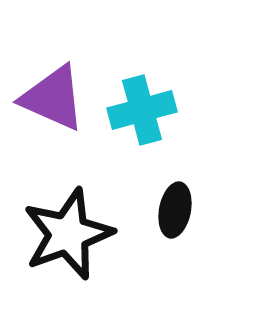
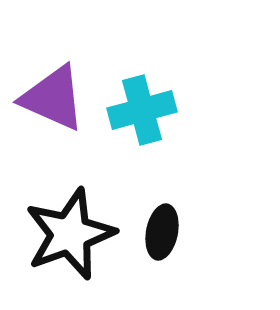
black ellipse: moved 13 px left, 22 px down
black star: moved 2 px right
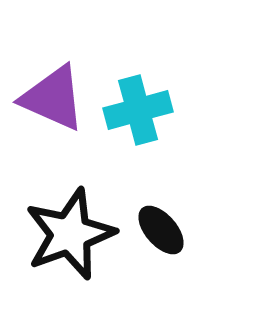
cyan cross: moved 4 px left
black ellipse: moved 1 px left, 2 px up; rotated 52 degrees counterclockwise
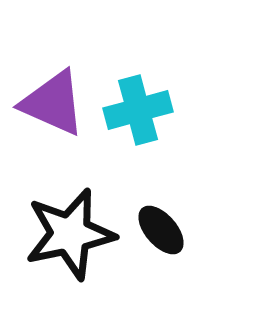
purple triangle: moved 5 px down
black star: rotated 8 degrees clockwise
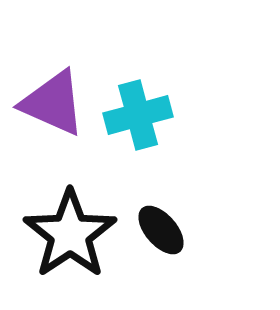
cyan cross: moved 5 px down
black star: rotated 22 degrees counterclockwise
